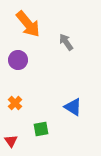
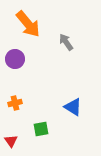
purple circle: moved 3 px left, 1 px up
orange cross: rotated 32 degrees clockwise
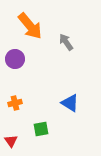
orange arrow: moved 2 px right, 2 px down
blue triangle: moved 3 px left, 4 px up
